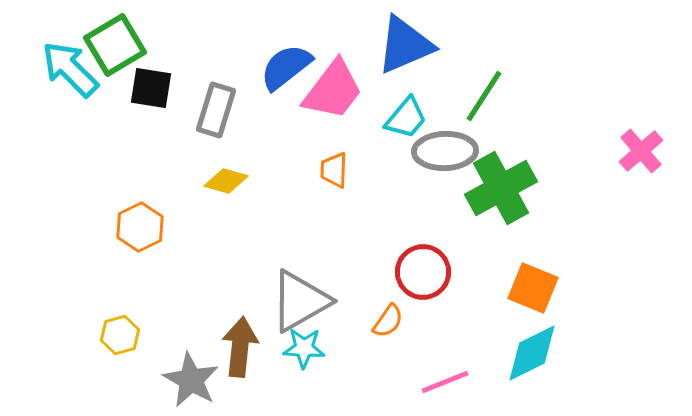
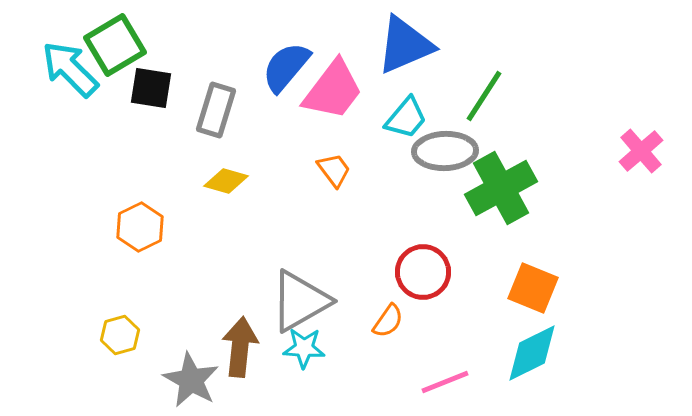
blue semicircle: rotated 12 degrees counterclockwise
orange trapezoid: rotated 141 degrees clockwise
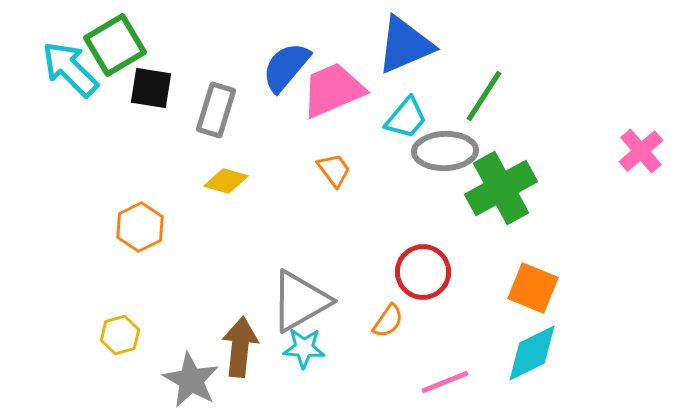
pink trapezoid: rotated 150 degrees counterclockwise
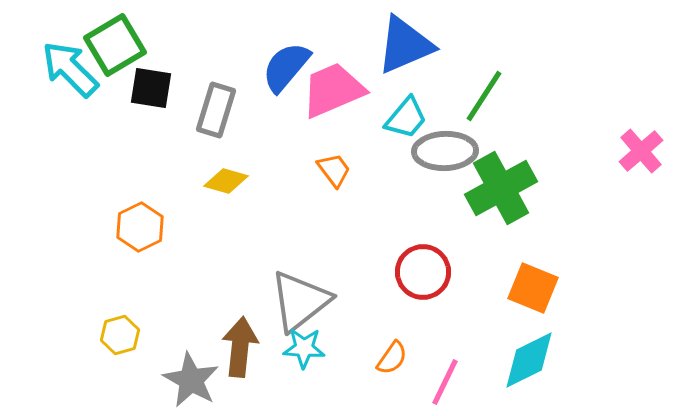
gray triangle: rotated 8 degrees counterclockwise
orange semicircle: moved 4 px right, 37 px down
cyan diamond: moved 3 px left, 7 px down
pink line: rotated 42 degrees counterclockwise
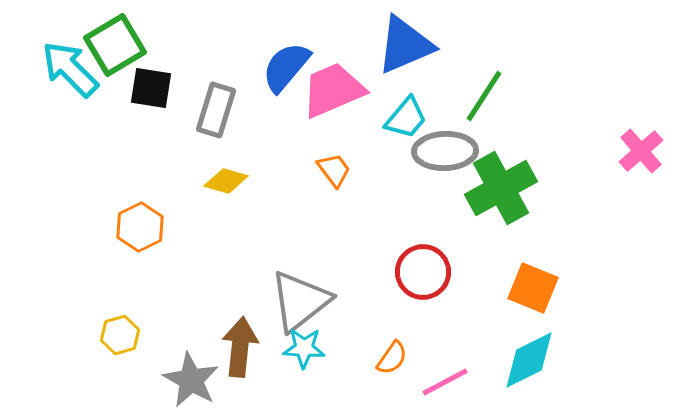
pink line: rotated 36 degrees clockwise
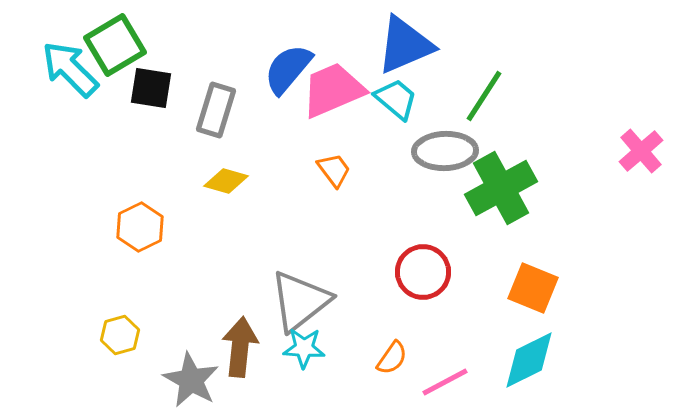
blue semicircle: moved 2 px right, 2 px down
cyan trapezoid: moved 10 px left, 19 px up; rotated 90 degrees counterclockwise
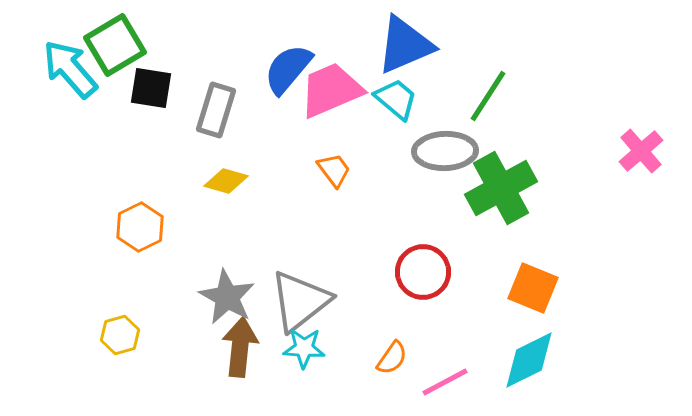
cyan arrow: rotated 4 degrees clockwise
pink trapezoid: moved 2 px left
green line: moved 4 px right
gray star: moved 36 px right, 83 px up
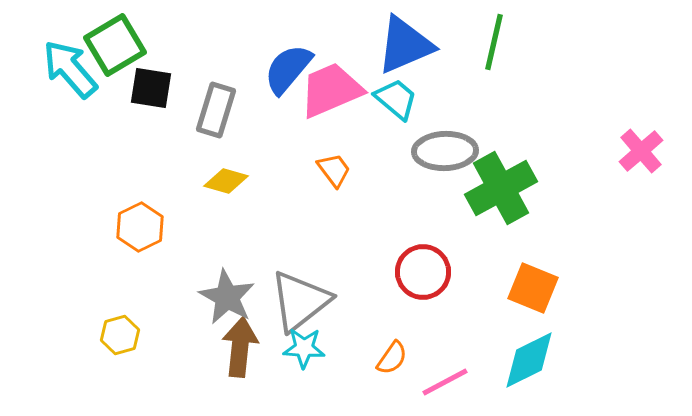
green line: moved 6 px right, 54 px up; rotated 20 degrees counterclockwise
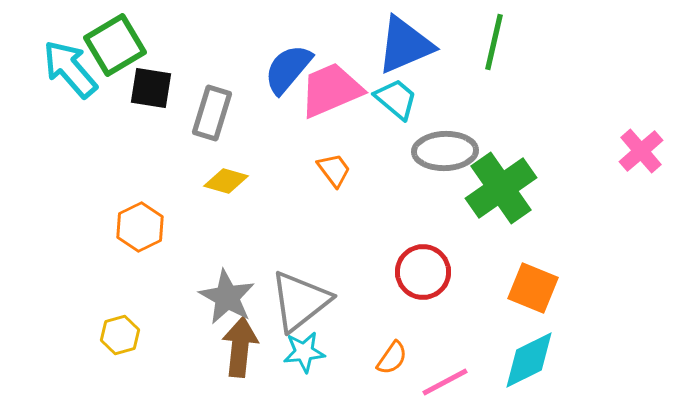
gray rectangle: moved 4 px left, 3 px down
green cross: rotated 6 degrees counterclockwise
cyan star: moved 4 px down; rotated 9 degrees counterclockwise
